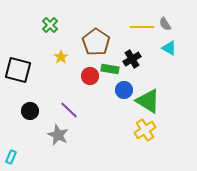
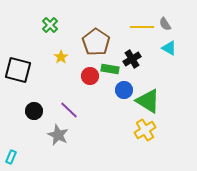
black circle: moved 4 px right
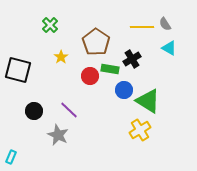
yellow cross: moved 5 px left
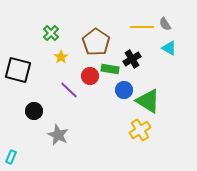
green cross: moved 1 px right, 8 px down
purple line: moved 20 px up
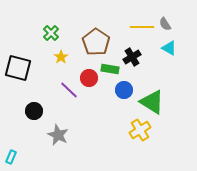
black cross: moved 2 px up
black square: moved 2 px up
red circle: moved 1 px left, 2 px down
green triangle: moved 4 px right, 1 px down
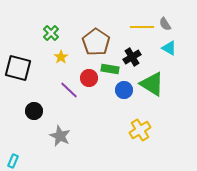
green triangle: moved 18 px up
gray star: moved 2 px right, 1 px down
cyan rectangle: moved 2 px right, 4 px down
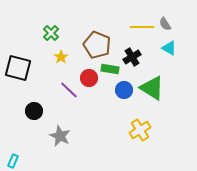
brown pentagon: moved 1 px right, 3 px down; rotated 12 degrees counterclockwise
green triangle: moved 4 px down
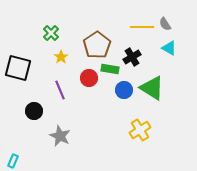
brown pentagon: rotated 16 degrees clockwise
purple line: moved 9 px left; rotated 24 degrees clockwise
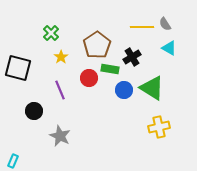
yellow cross: moved 19 px right, 3 px up; rotated 20 degrees clockwise
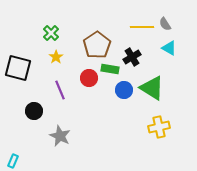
yellow star: moved 5 px left
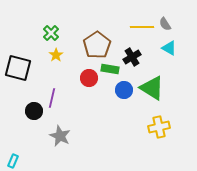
yellow star: moved 2 px up
purple line: moved 8 px left, 8 px down; rotated 36 degrees clockwise
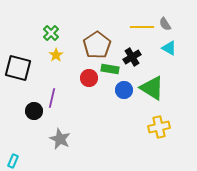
gray star: moved 3 px down
